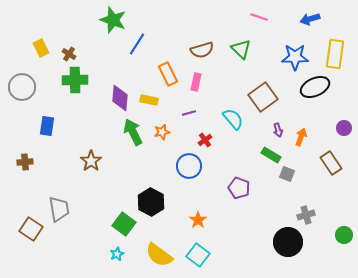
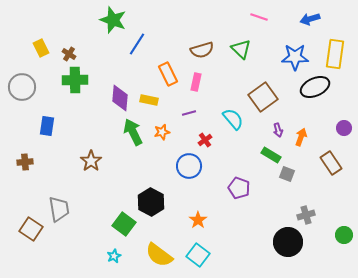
cyan star at (117, 254): moved 3 px left, 2 px down
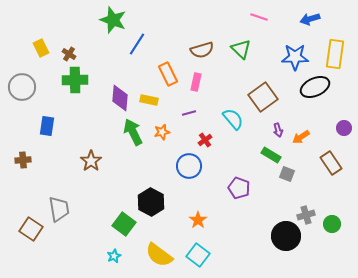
orange arrow at (301, 137): rotated 144 degrees counterclockwise
brown cross at (25, 162): moved 2 px left, 2 px up
green circle at (344, 235): moved 12 px left, 11 px up
black circle at (288, 242): moved 2 px left, 6 px up
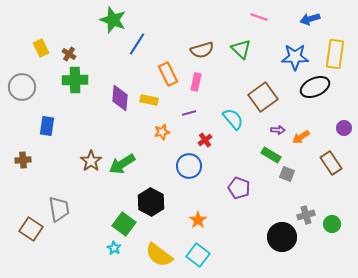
purple arrow at (278, 130): rotated 72 degrees counterclockwise
green arrow at (133, 132): moved 11 px left, 32 px down; rotated 96 degrees counterclockwise
black circle at (286, 236): moved 4 px left, 1 px down
cyan star at (114, 256): moved 8 px up; rotated 16 degrees counterclockwise
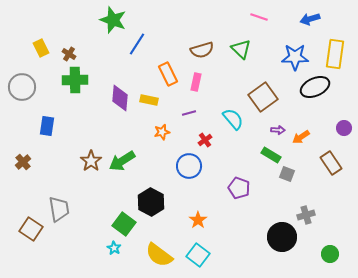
brown cross at (23, 160): moved 2 px down; rotated 35 degrees counterclockwise
green arrow at (122, 164): moved 3 px up
green circle at (332, 224): moved 2 px left, 30 px down
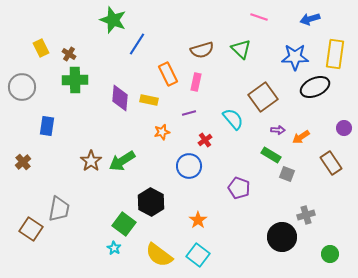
gray trapezoid at (59, 209): rotated 20 degrees clockwise
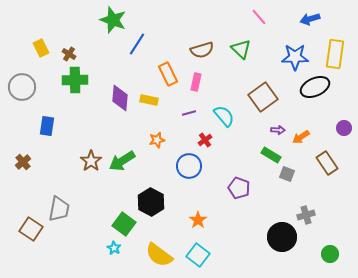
pink line at (259, 17): rotated 30 degrees clockwise
cyan semicircle at (233, 119): moved 9 px left, 3 px up
orange star at (162, 132): moved 5 px left, 8 px down
brown rectangle at (331, 163): moved 4 px left
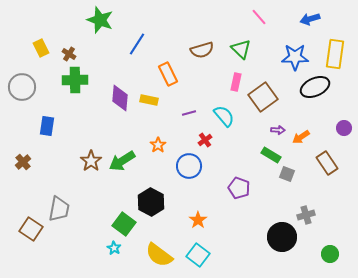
green star at (113, 20): moved 13 px left
pink rectangle at (196, 82): moved 40 px right
orange star at (157, 140): moved 1 px right, 5 px down; rotated 21 degrees counterclockwise
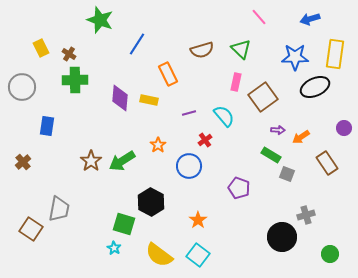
green square at (124, 224): rotated 20 degrees counterclockwise
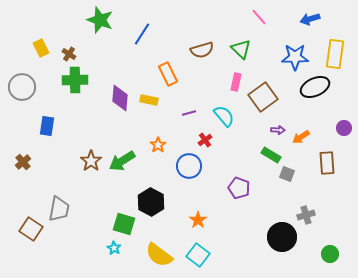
blue line at (137, 44): moved 5 px right, 10 px up
brown rectangle at (327, 163): rotated 30 degrees clockwise
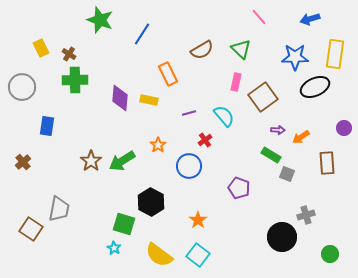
brown semicircle at (202, 50): rotated 15 degrees counterclockwise
